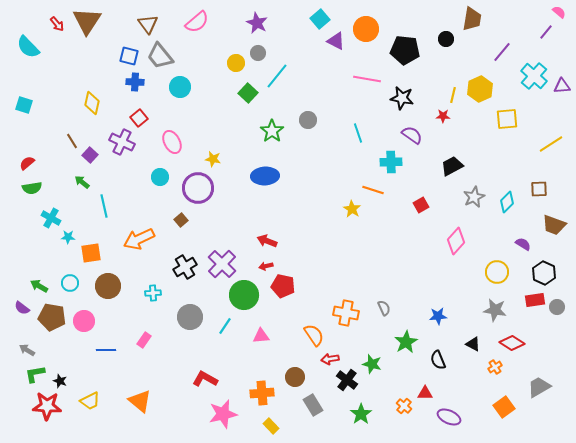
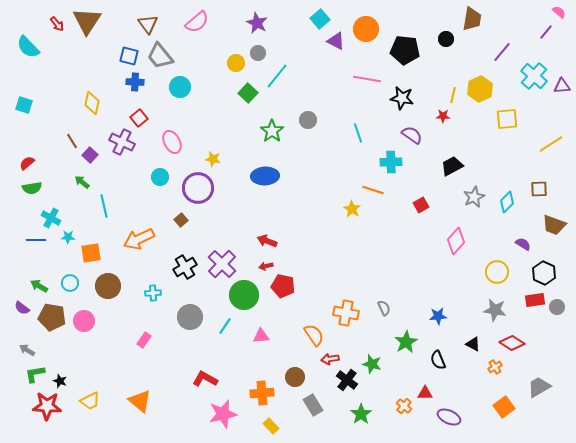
blue line at (106, 350): moved 70 px left, 110 px up
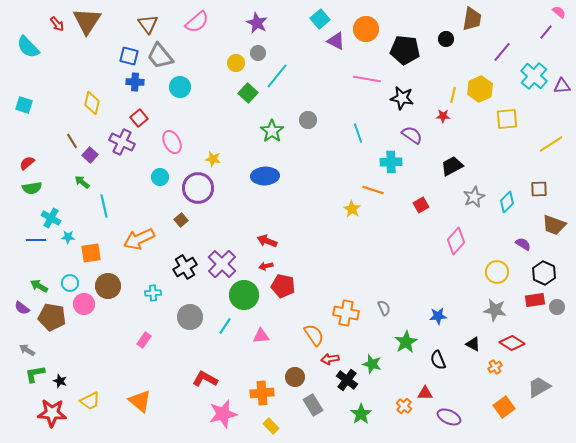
pink circle at (84, 321): moved 17 px up
red star at (47, 406): moved 5 px right, 7 px down
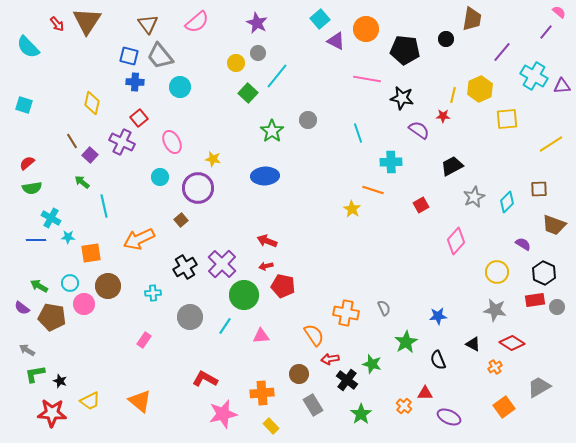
cyan cross at (534, 76): rotated 12 degrees counterclockwise
purple semicircle at (412, 135): moved 7 px right, 5 px up
brown circle at (295, 377): moved 4 px right, 3 px up
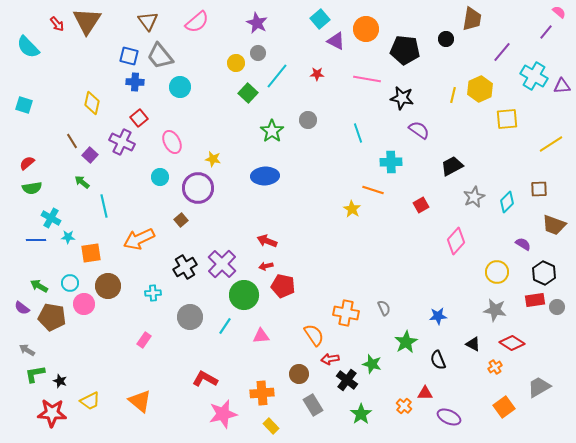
brown triangle at (148, 24): moved 3 px up
red star at (443, 116): moved 126 px left, 42 px up
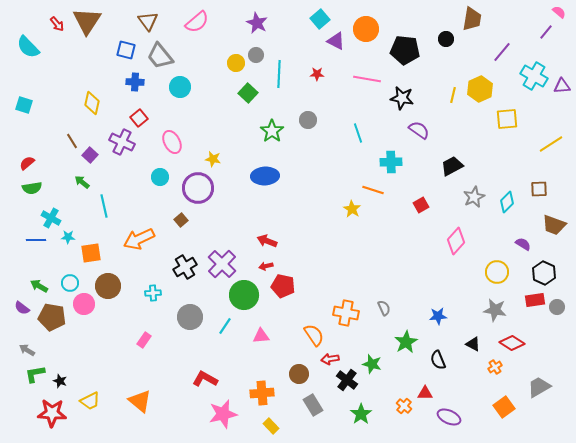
gray circle at (258, 53): moved 2 px left, 2 px down
blue square at (129, 56): moved 3 px left, 6 px up
cyan line at (277, 76): moved 2 px right, 2 px up; rotated 36 degrees counterclockwise
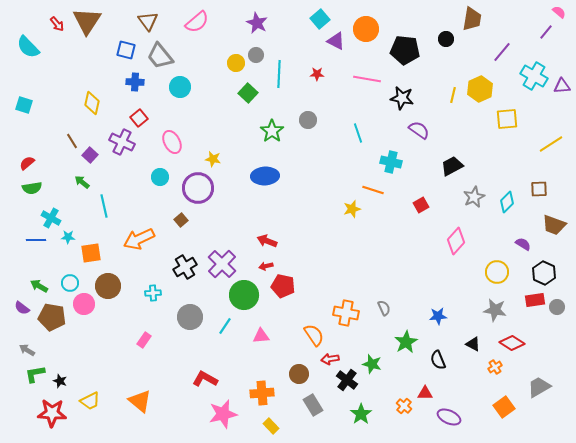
cyan cross at (391, 162): rotated 15 degrees clockwise
yellow star at (352, 209): rotated 24 degrees clockwise
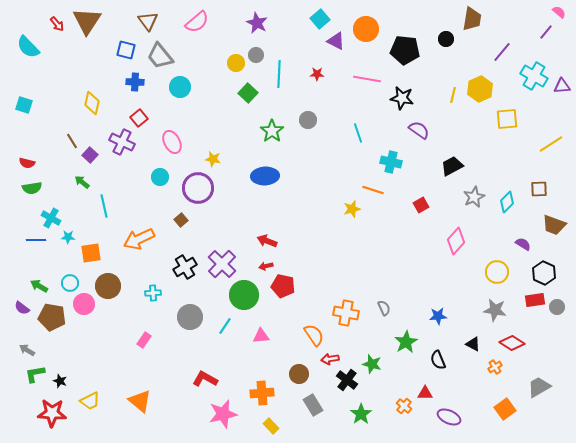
red semicircle at (27, 163): rotated 126 degrees counterclockwise
orange square at (504, 407): moved 1 px right, 2 px down
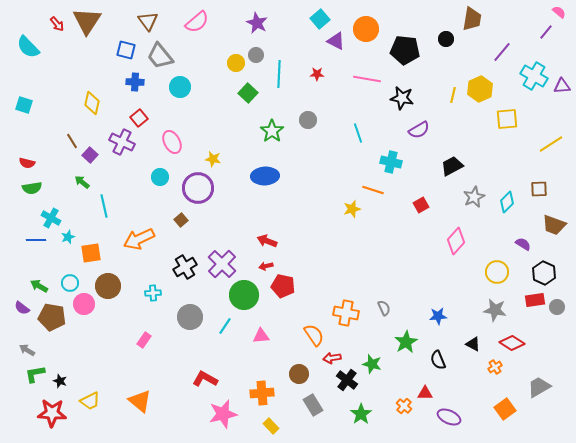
purple semicircle at (419, 130): rotated 115 degrees clockwise
cyan star at (68, 237): rotated 24 degrees counterclockwise
red arrow at (330, 359): moved 2 px right, 1 px up
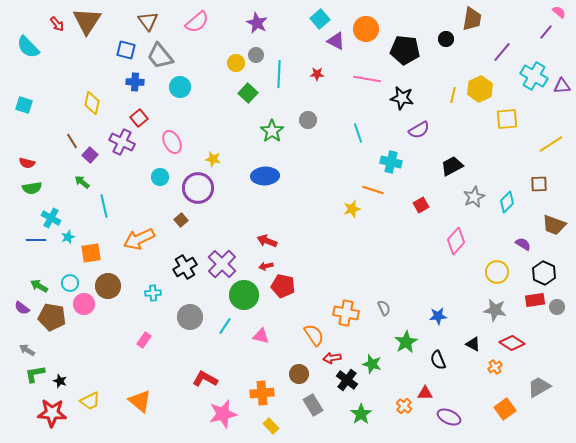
brown square at (539, 189): moved 5 px up
pink triangle at (261, 336): rotated 18 degrees clockwise
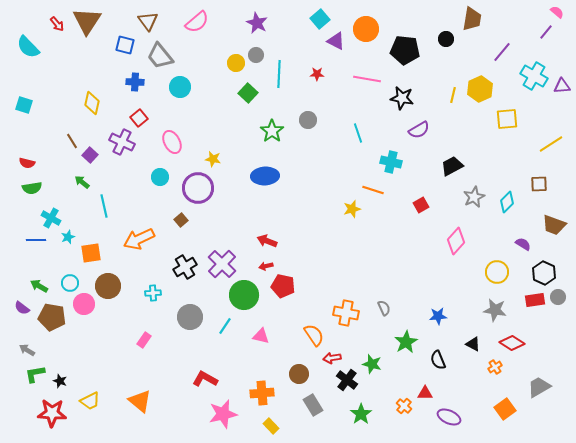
pink semicircle at (559, 12): moved 2 px left
blue square at (126, 50): moved 1 px left, 5 px up
gray circle at (557, 307): moved 1 px right, 10 px up
